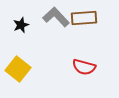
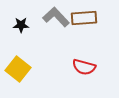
black star: rotated 21 degrees clockwise
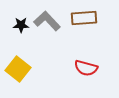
gray L-shape: moved 9 px left, 4 px down
red semicircle: moved 2 px right, 1 px down
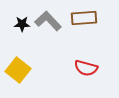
gray L-shape: moved 1 px right
black star: moved 1 px right, 1 px up
yellow square: moved 1 px down
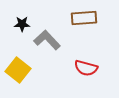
gray L-shape: moved 1 px left, 19 px down
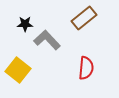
brown rectangle: rotated 35 degrees counterclockwise
black star: moved 3 px right
red semicircle: rotated 100 degrees counterclockwise
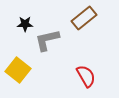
gray L-shape: rotated 60 degrees counterclockwise
red semicircle: moved 8 px down; rotated 35 degrees counterclockwise
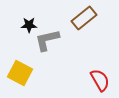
black star: moved 4 px right, 1 px down
yellow square: moved 2 px right, 3 px down; rotated 10 degrees counterclockwise
red semicircle: moved 14 px right, 4 px down
